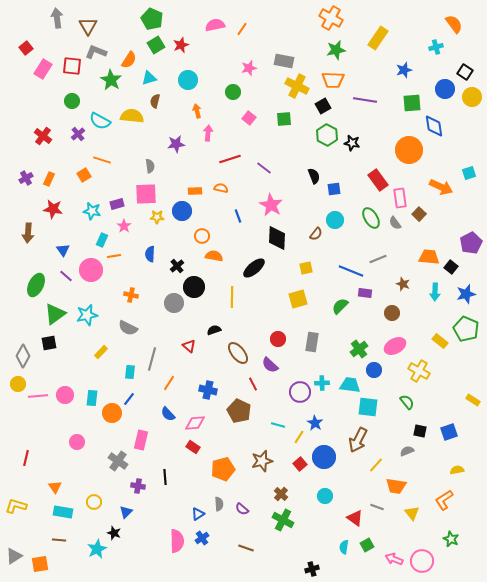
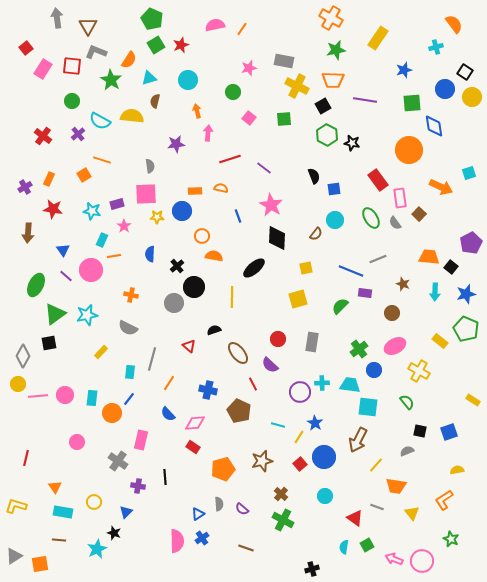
purple cross at (26, 178): moved 1 px left, 9 px down
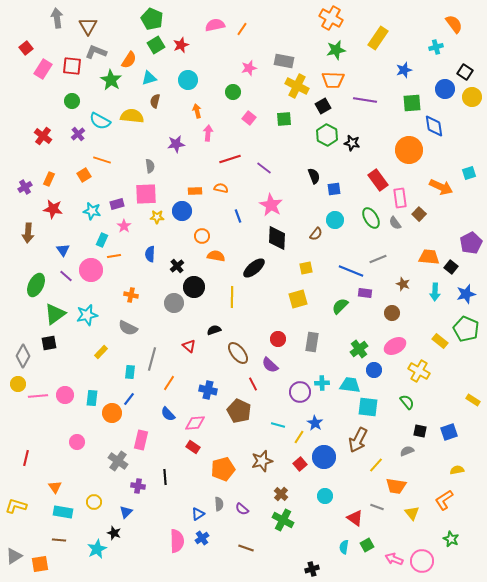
orange semicircle at (214, 256): moved 2 px right
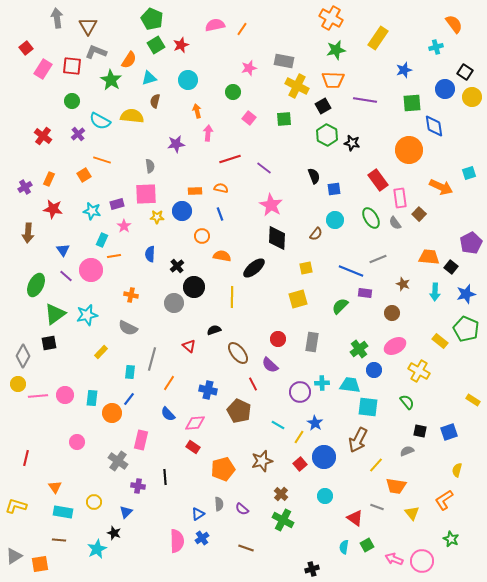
blue line at (238, 216): moved 18 px left, 2 px up
orange semicircle at (216, 256): moved 6 px right
cyan line at (278, 425): rotated 16 degrees clockwise
yellow semicircle at (457, 470): rotated 64 degrees counterclockwise
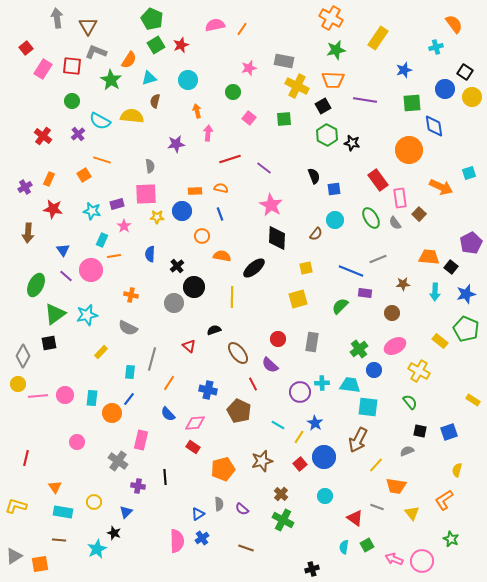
brown star at (403, 284): rotated 24 degrees counterclockwise
green semicircle at (407, 402): moved 3 px right
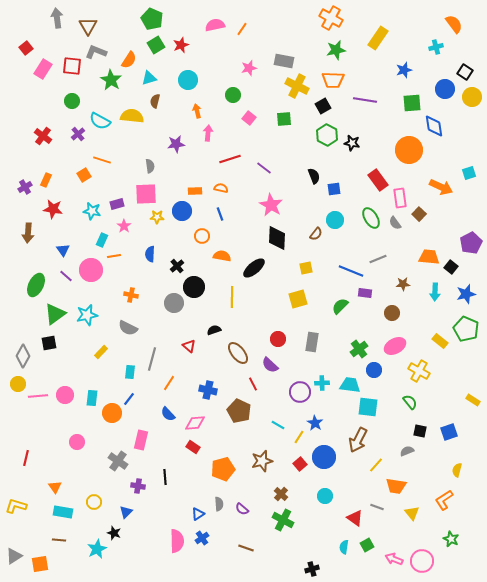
green circle at (233, 92): moved 3 px down
orange rectangle at (49, 179): moved 3 px left, 1 px down
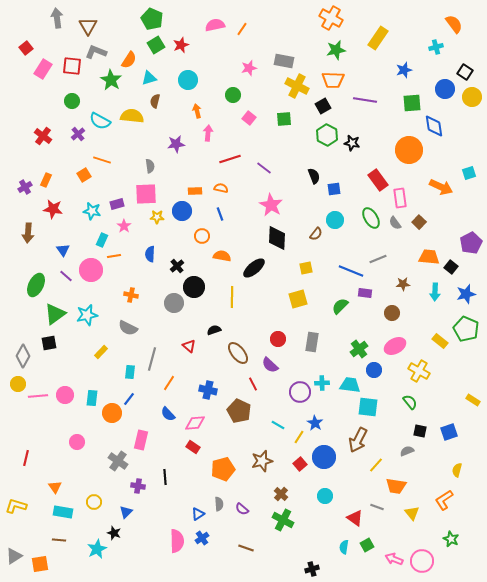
brown square at (419, 214): moved 8 px down
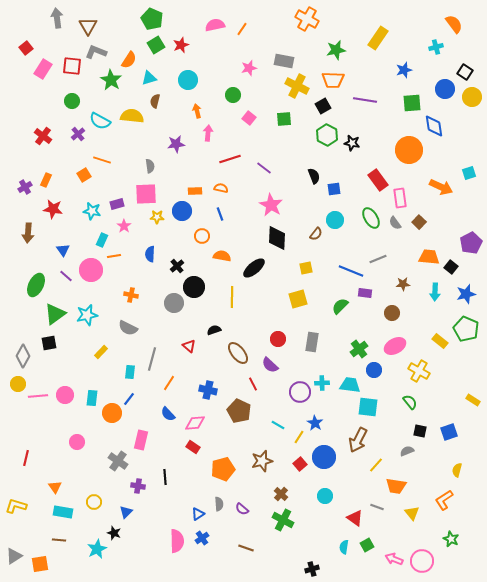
orange cross at (331, 18): moved 24 px left, 1 px down
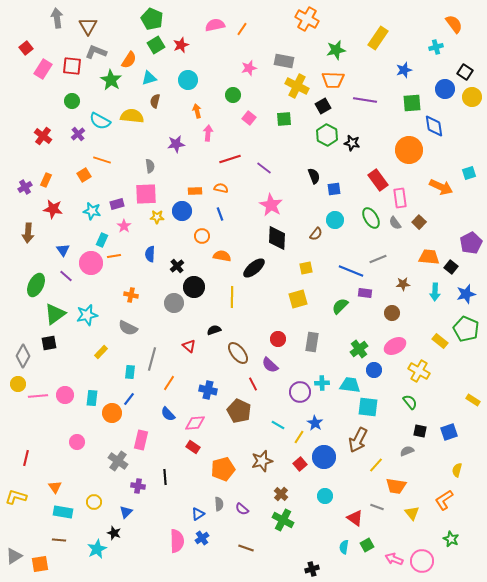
pink circle at (91, 270): moved 7 px up
yellow L-shape at (16, 506): moved 9 px up
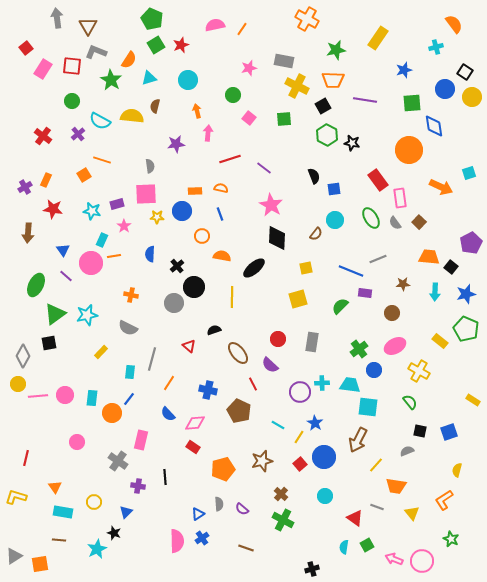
brown semicircle at (155, 101): moved 5 px down
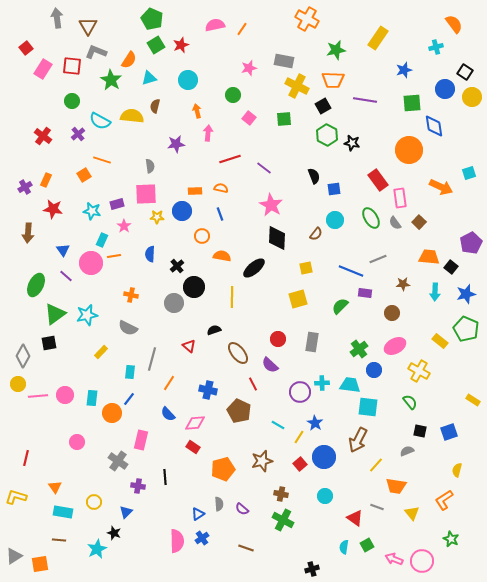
brown cross at (281, 494): rotated 32 degrees counterclockwise
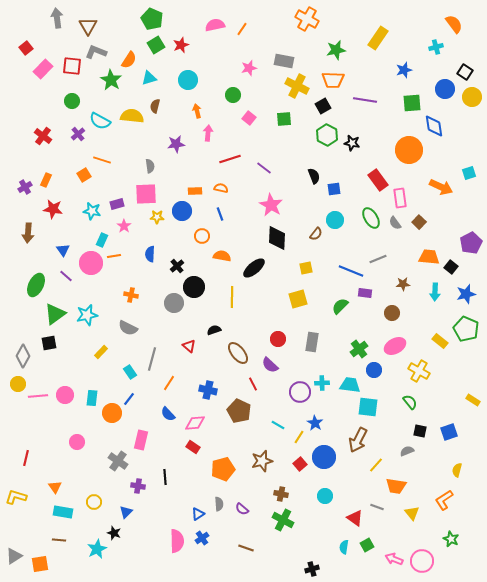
pink rectangle at (43, 69): rotated 12 degrees clockwise
cyan rectangle at (130, 372): rotated 40 degrees counterclockwise
